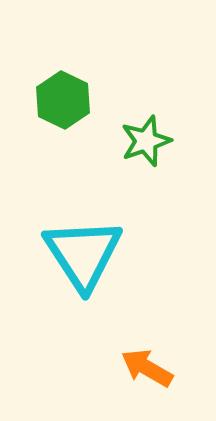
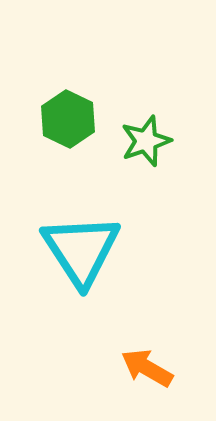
green hexagon: moved 5 px right, 19 px down
cyan triangle: moved 2 px left, 4 px up
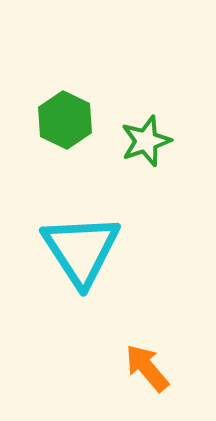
green hexagon: moved 3 px left, 1 px down
orange arrow: rotated 20 degrees clockwise
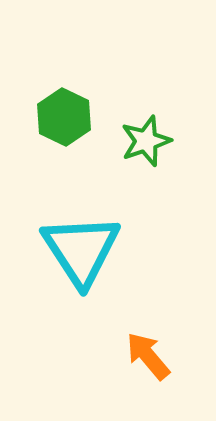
green hexagon: moved 1 px left, 3 px up
orange arrow: moved 1 px right, 12 px up
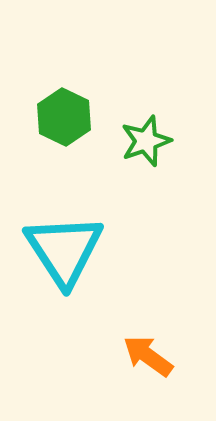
cyan triangle: moved 17 px left
orange arrow: rotated 14 degrees counterclockwise
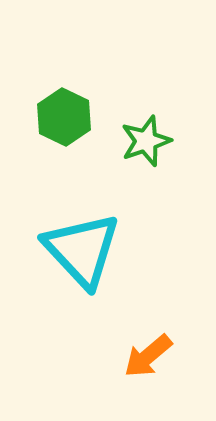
cyan triangle: moved 18 px right; rotated 10 degrees counterclockwise
orange arrow: rotated 76 degrees counterclockwise
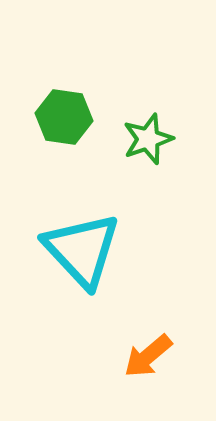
green hexagon: rotated 18 degrees counterclockwise
green star: moved 2 px right, 2 px up
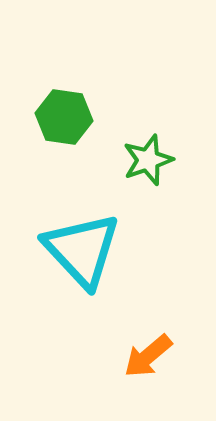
green star: moved 21 px down
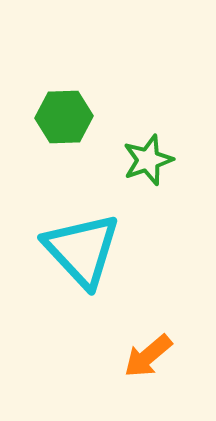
green hexagon: rotated 10 degrees counterclockwise
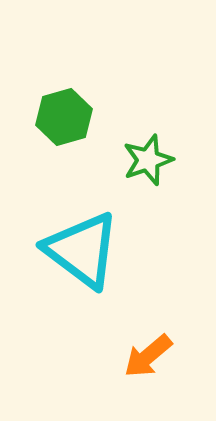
green hexagon: rotated 14 degrees counterclockwise
cyan triangle: rotated 10 degrees counterclockwise
